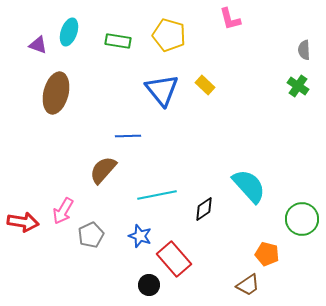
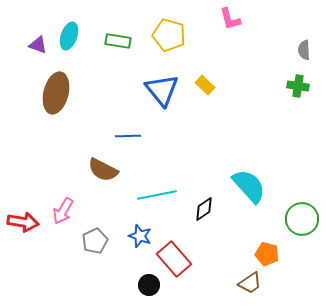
cyan ellipse: moved 4 px down
green cross: rotated 25 degrees counterclockwise
brown semicircle: rotated 104 degrees counterclockwise
gray pentagon: moved 4 px right, 6 px down
brown trapezoid: moved 2 px right, 2 px up
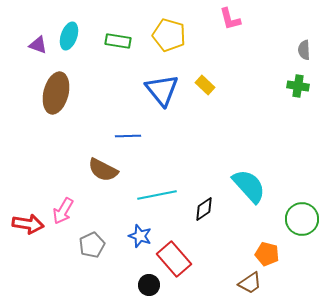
red arrow: moved 5 px right, 2 px down
gray pentagon: moved 3 px left, 4 px down
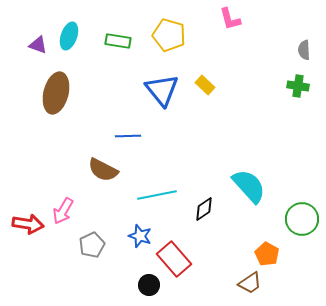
orange pentagon: rotated 15 degrees clockwise
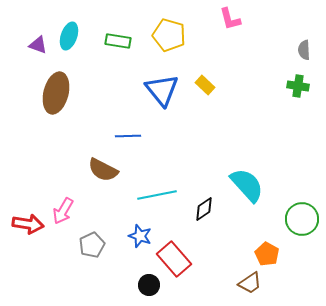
cyan semicircle: moved 2 px left, 1 px up
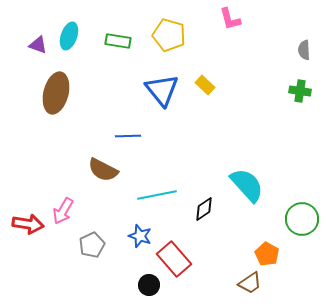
green cross: moved 2 px right, 5 px down
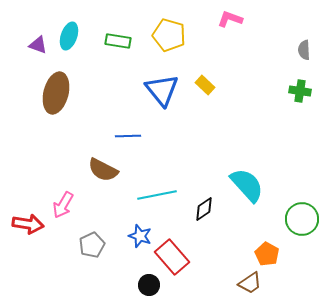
pink L-shape: rotated 125 degrees clockwise
pink arrow: moved 6 px up
red rectangle: moved 2 px left, 2 px up
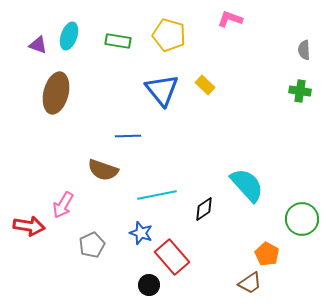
brown semicircle: rotated 8 degrees counterclockwise
red arrow: moved 1 px right, 2 px down
blue star: moved 1 px right, 3 px up
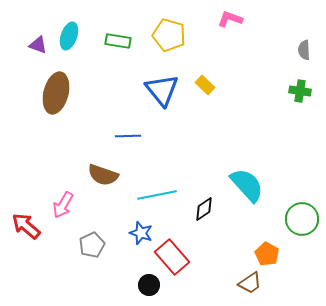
brown semicircle: moved 5 px down
red arrow: moved 3 px left; rotated 148 degrees counterclockwise
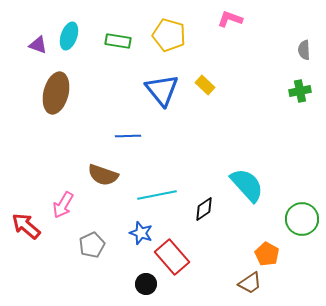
green cross: rotated 20 degrees counterclockwise
black circle: moved 3 px left, 1 px up
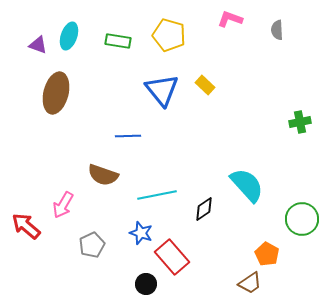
gray semicircle: moved 27 px left, 20 px up
green cross: moved 31 px down
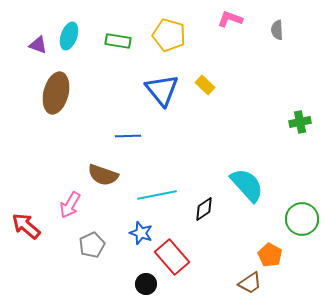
pink arrow: moved 7 px right
orange pentagon: moved 3 px right, 1 px down
